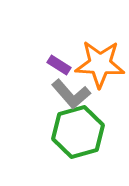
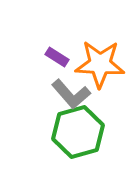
purple rectangle: moved 2 px left, 8 px up
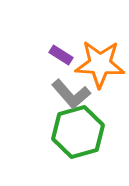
purple rectangle: moved 4 px right, 2 px up
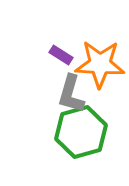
gray L-shape: rotated 57 degrees clockwise
green hexagon: moved 3 px right
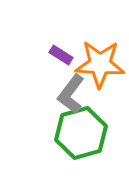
gray L-shape: rotated 21 degrees clockwise
green hexagon: moved 1 px down
